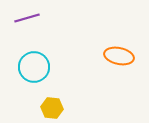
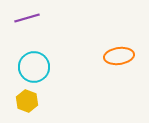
orange ellipse: rotated 20 degrees counterclockwise
yellow hexagon: moved 25 px left, 7 px up; rotated 15 degrees clockwise
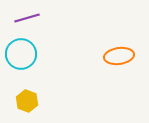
cyan circle: moved 13 px left, 13 px up
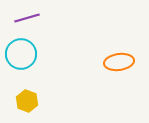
orange ellipse: moved 6 px down
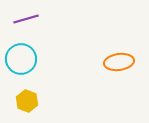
purple line: moved 1 px left, 1 px down
cyan circle: moved 5 px down
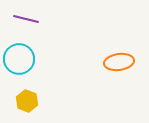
purple line: rotated 30 degrees clockwise
cyan circle: moved 2 px left
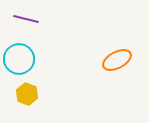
orange ellipse: moved 2 px left, 2 px up; rotated 20 degrees counterclockwise
yellow hexagon: moved 7 px up
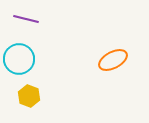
orange ellipse: moved 4 px left
yellow hexagon: moved 2 px right, 2 px down
